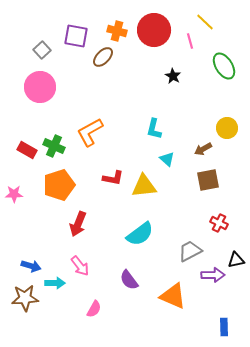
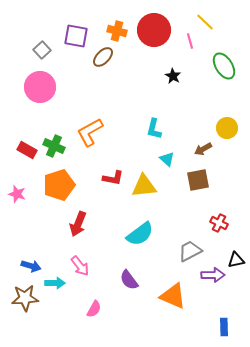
brown square: moved 10 px left
pink star: moved 3 px right; rotated 18 degrees clockwise
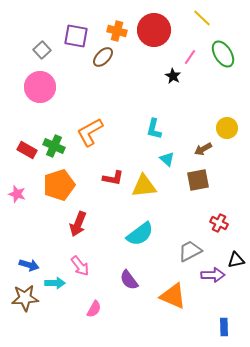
yellow line: moved 3 px left, 4 px up
pink line: moved 16 px down; rotated 49 degrees clockwise
green ellipse: moved 1 px left, 12 px up
blue arrow: moved 2 px left, 1 px up
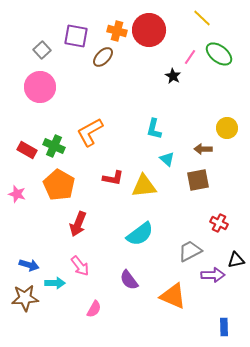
red circle: moved 5 px left
green ellipse: moved 4 px left; rotated 20 degrees counterclockwise
brown arrow: rotated 30 degrees clockwise
orange pentagon: rotated 24 degrees counterclockwise
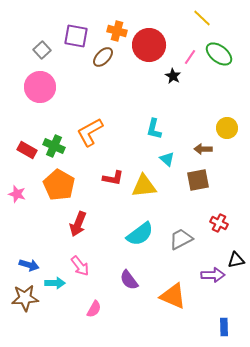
red circle: moved 15 px down
gray trapezoid: moved 9 px left, 12 px up
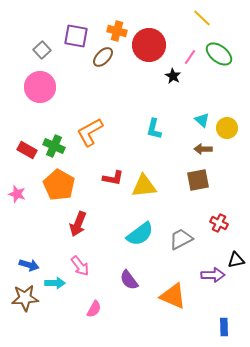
cyan triangle: moved 35 px right, 39 px up
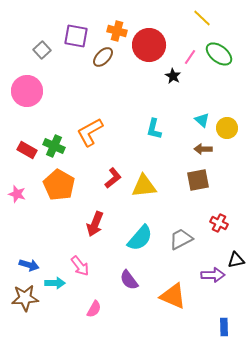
pink circle: moved 13 px left, 4 px down
red L-shape: rotated 50 degrees counterclockwise
red arrow: moved 17 px right
cyan semicircle: moved 4 px down; rotated 12 degrees counterclockwise
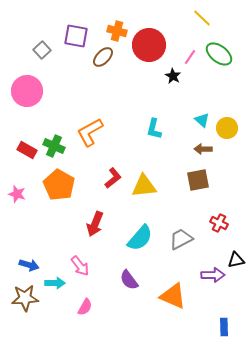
pink semicircle: moved 9 px left, 2 px up
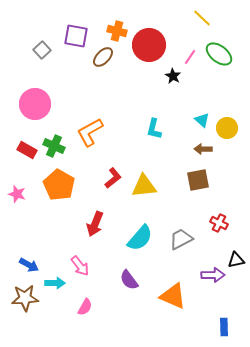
pink circle: moved 8 px right, 13 px down
blue arrow: rotated 12 degrees clockwise
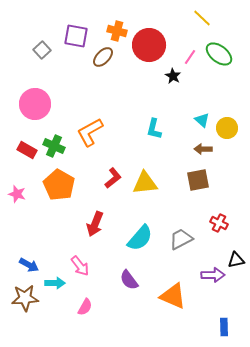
yellow triangle: moved 1 px right, 3 px up
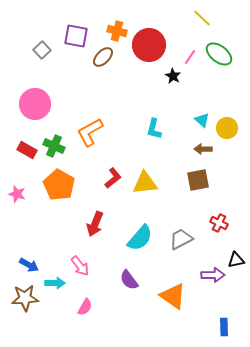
orange triangle: rotated 12 degrees clockwise
